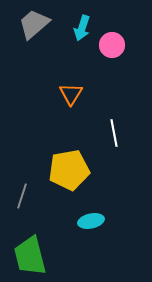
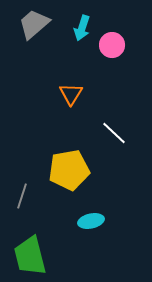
white line: rotated 36 degrees counterclockwise
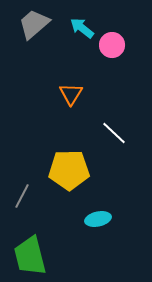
cyan arrow: rotated 110 degrees clockwise
yellow pentagon: rotated 9 degrees clockwise
gray line: rotated 10 degrees clockwise
cyan ellipse: moved 7 px right, 2 px up
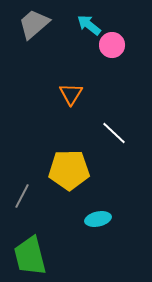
cyan arrow: moved 7 px right, 3 px up
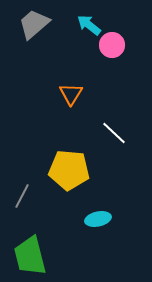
yellow pentagon: rotated 6 degrees clockwise
